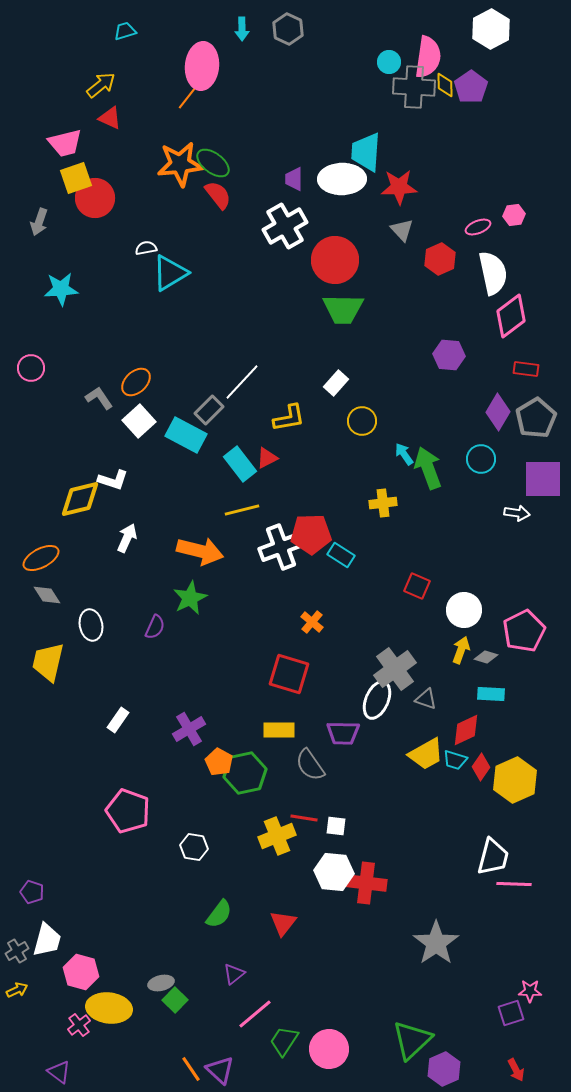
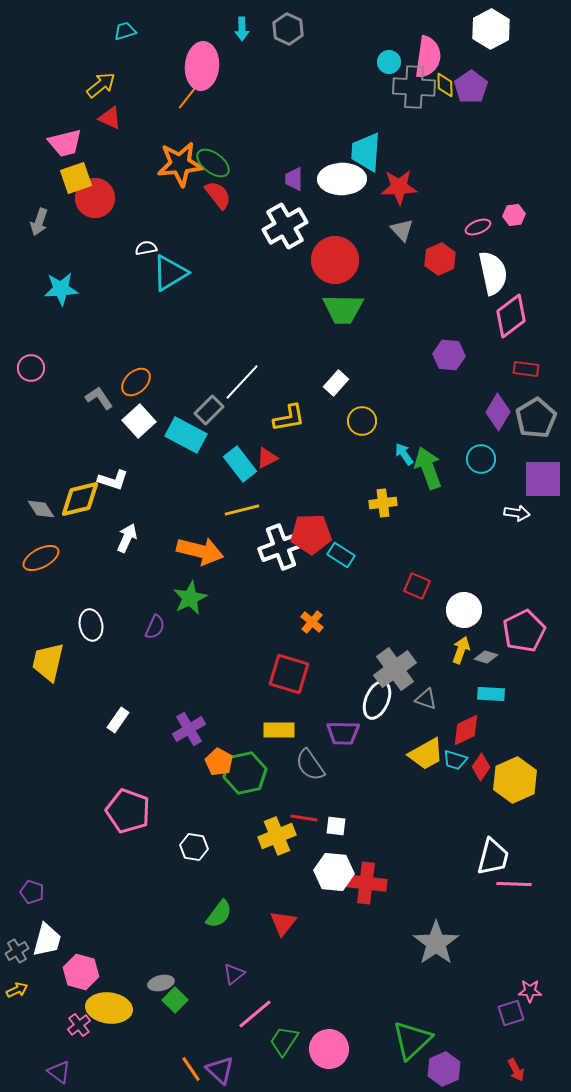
gray diamond at (47, 595): moved 6 px left, 86 px up
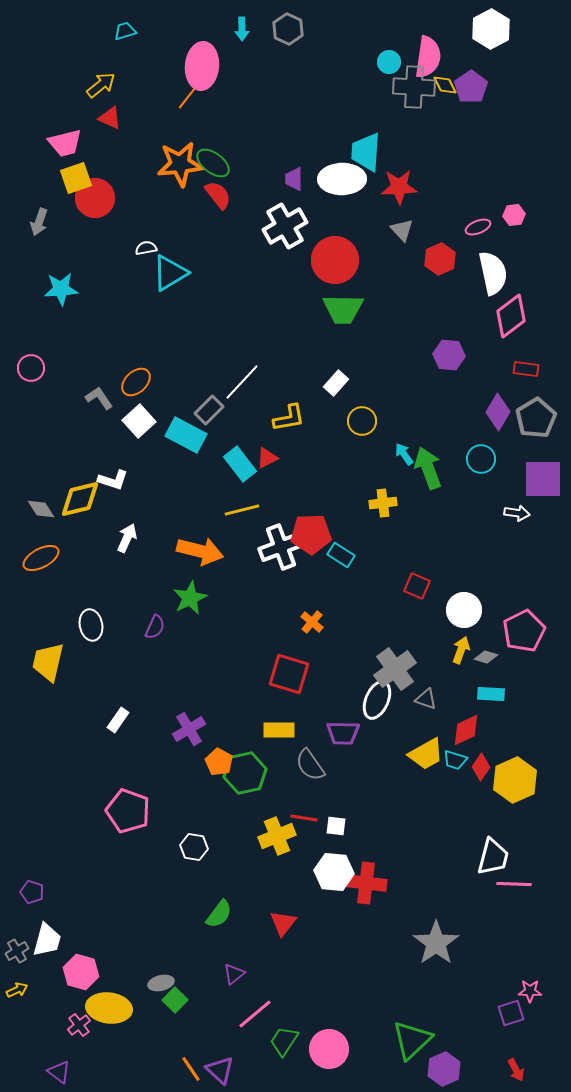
yellow diamond at (445, 85): rotated 25 degrees counterclockwise
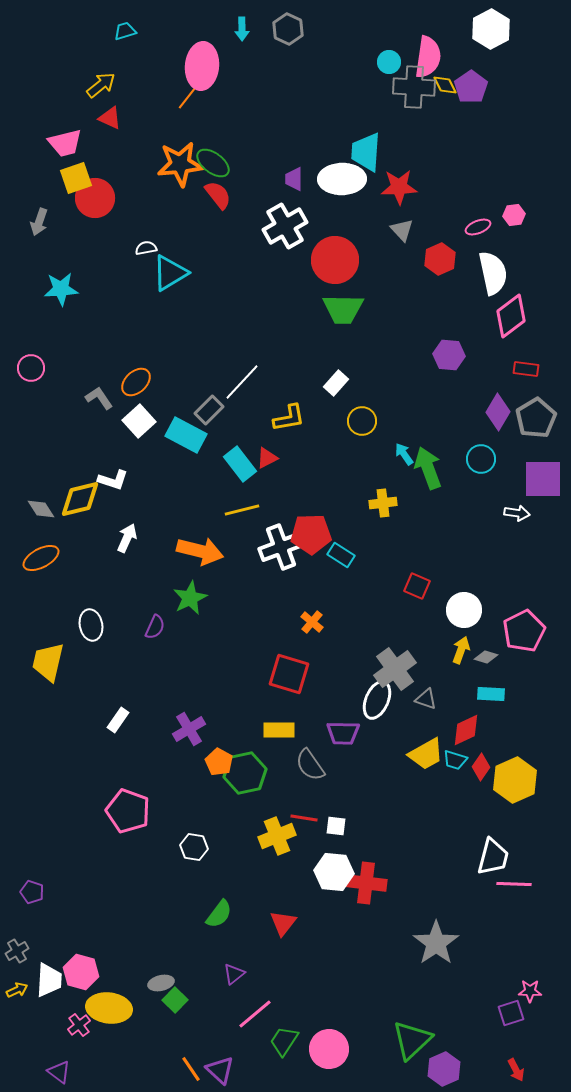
white trapezoid at (47, 940): moved 2 px right, 40 px down; rotated 12 degrees counterclockwise
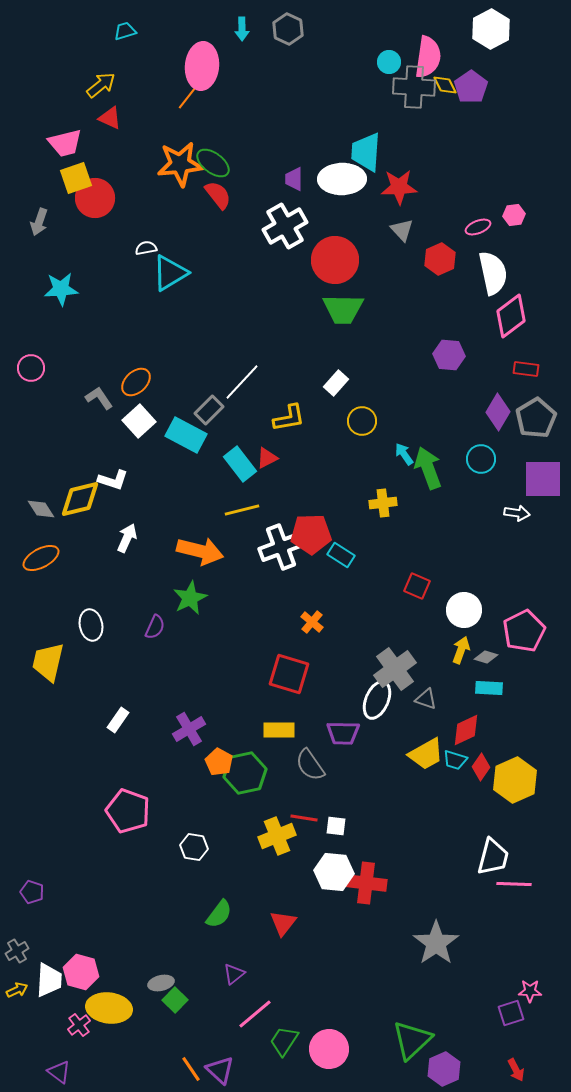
cyan rectangle at (491, 694): moved 2 px left, 6 px up
